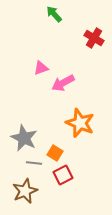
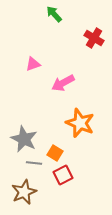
pink triangle: moved 8 px left, 4 px up
gray star: moved 1 px down
brown star: moved 1 px left, 1 px down
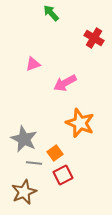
green arrow: moved 3 px left, 1 px up
pink arrow: moved 2 px right
orange square: rotated 21 degrees clockwise
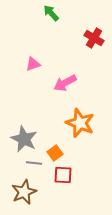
red square: rotated 30 degrees clockwise
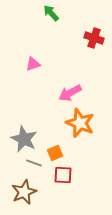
red cross: rotated 12 degrees counterclockwise
pink arrow: moved 5 px right, 10 px down
orange square: rotated 14 degrees clockwise
gray line: rotated 14 degrees clockwise
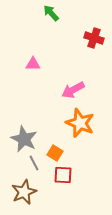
pink triangle: rotated 21 degrees clockwise
pink arrow: moved 3 px right, 3 px up
orange square: rotated 35 degrees counterclockwise
gray line: rotated 42 degrees clockwise
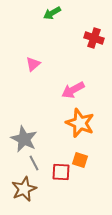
green arrow: moved 1 px right; rotated 78 degrees counterclockwise
pink triangle: rotated 42 degrees counterclockwise
orange square: moved 25 px right, 7 px down; rotated 14 degrees counterclockwise
red square: moved 2 px left, 3 px up
brown star: moved 3 px up
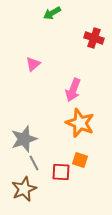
pink arrow: rotated 40 degrees counterclockwise
gray star: rotated 28 degrees clockwise
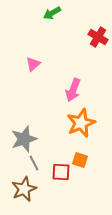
red cross: moved 4 px right, 1 px up; rotated 12 degrees clockwise
orange star: moved 1 px right; rotated 28 degrees clockwise
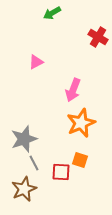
pink triangle: moved 3 px right, 2 px up; rotated 14 degrees clockwise
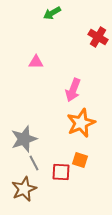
pink triangle: rotated 28 degrees clockwise
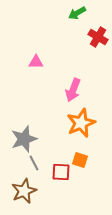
green arrow: moved 25 px right
brown star: moved 2 px down
